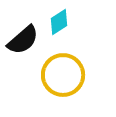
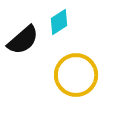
yellow circle: moved 13 px right
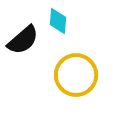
cyan diamond: moved 1 px left, 1 px up; rotated 52 degrees counterclockwise
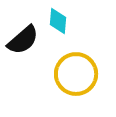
yellow circle: moved 1 px up
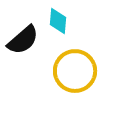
yellow circle: moved 1 px left, 3 px up
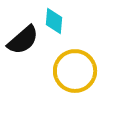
cyan diamond: moved 4 px left
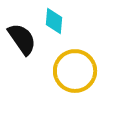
black semicircle: moved 1 px left, 1 px up; rotated 84 degrees counterclockwise
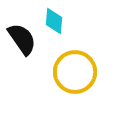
yellow circle: moved 1 px down
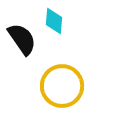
yellow circle: moved 13 px left, 14 px down
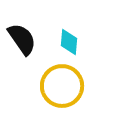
cyan diamond: moved 15 px right, 21 px down
